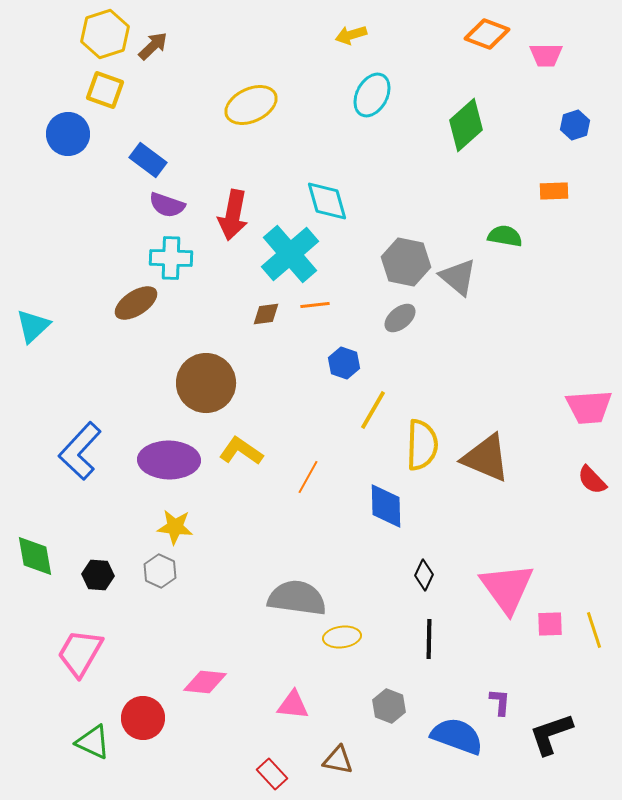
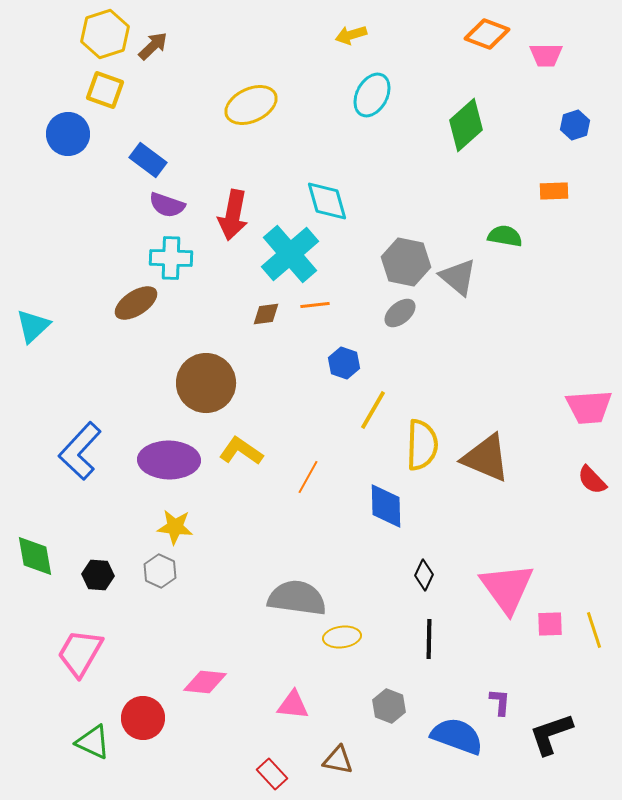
gray ellipse at (400, 318): moved 5 px up
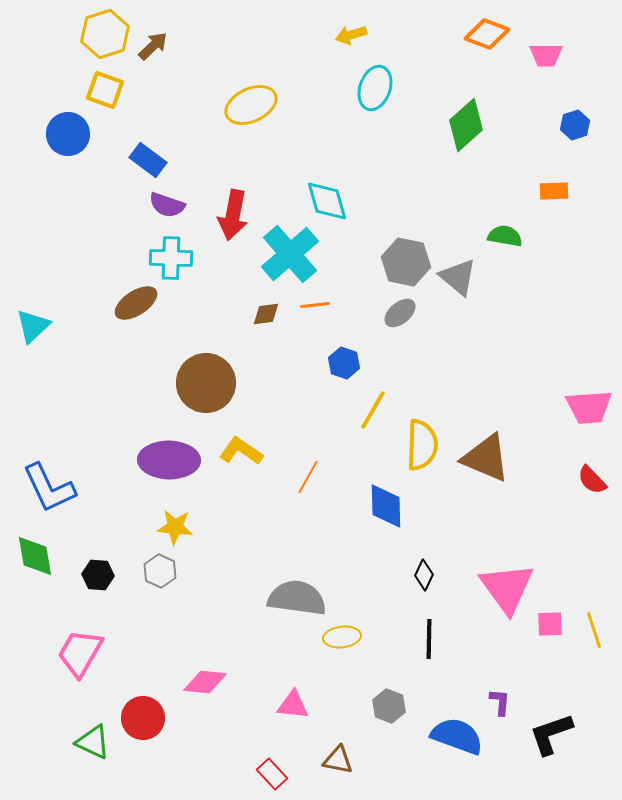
cyan ellipse at (372, 95): moved 3 px right, 7 px up; rotated 9 degrees counterclockwise
blue L-shape at (80, 451): moved 31 px left, 37 px down; rotated 68 degrees counterclockwise
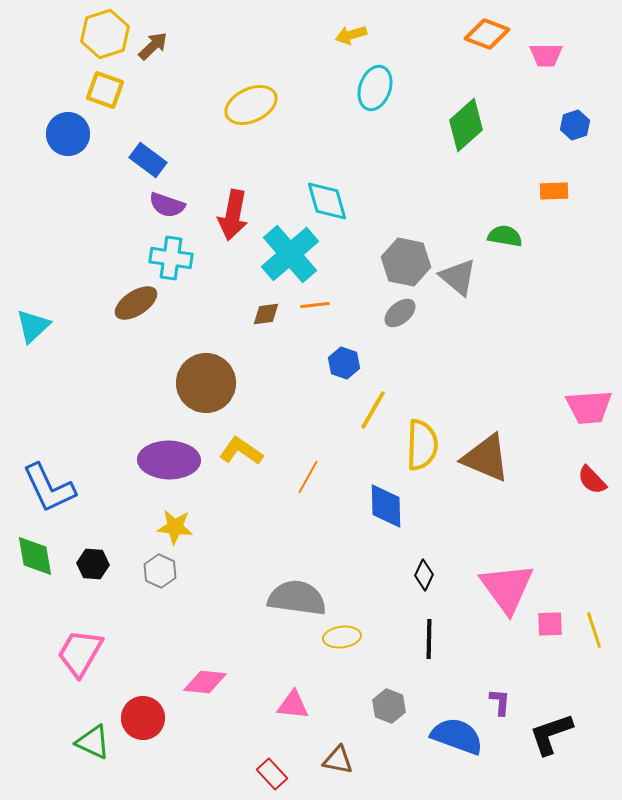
cyan cross at (171, 258): rotated 6 degrees clockwise
black hexagon at (98, 575): moved 5 px left, 11 px up
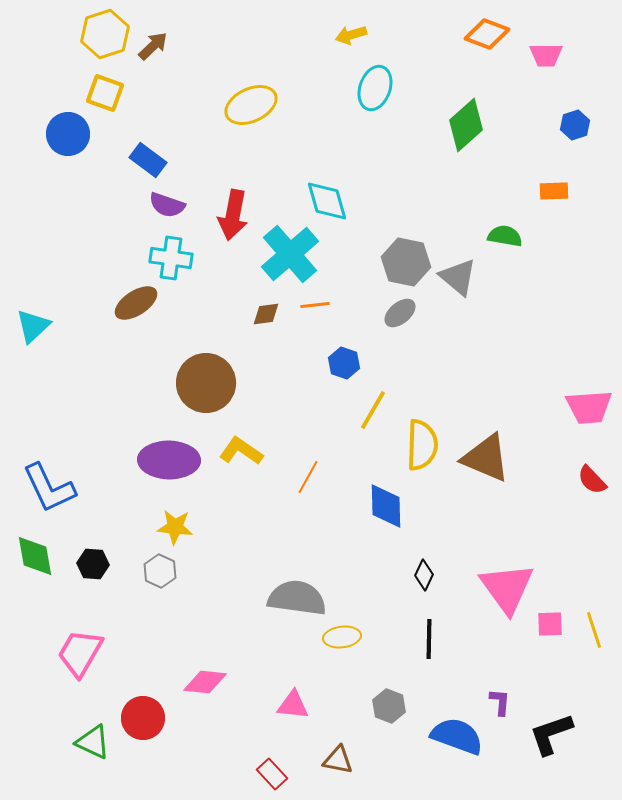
yellow square at (105, 90): moved 3 px down
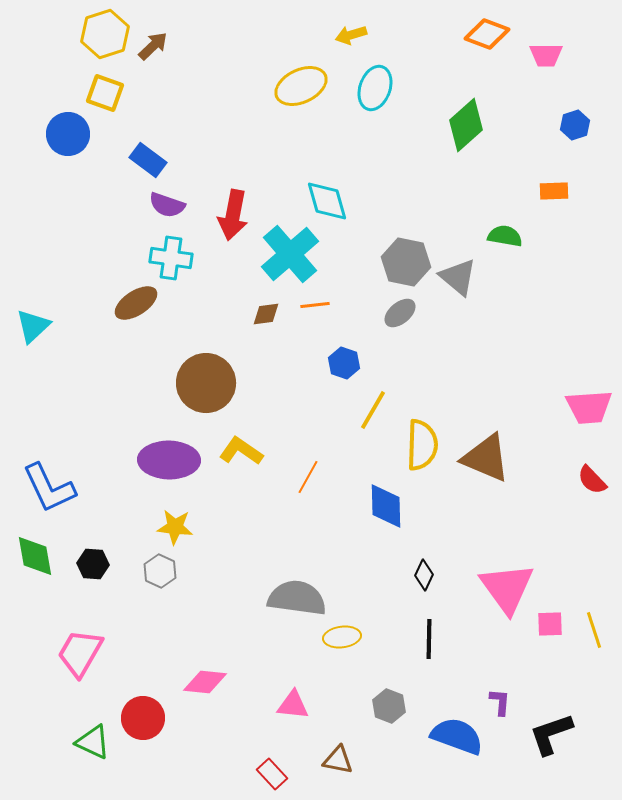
yellow ellipse at (251, 105): moved 50 px right, 19 px up
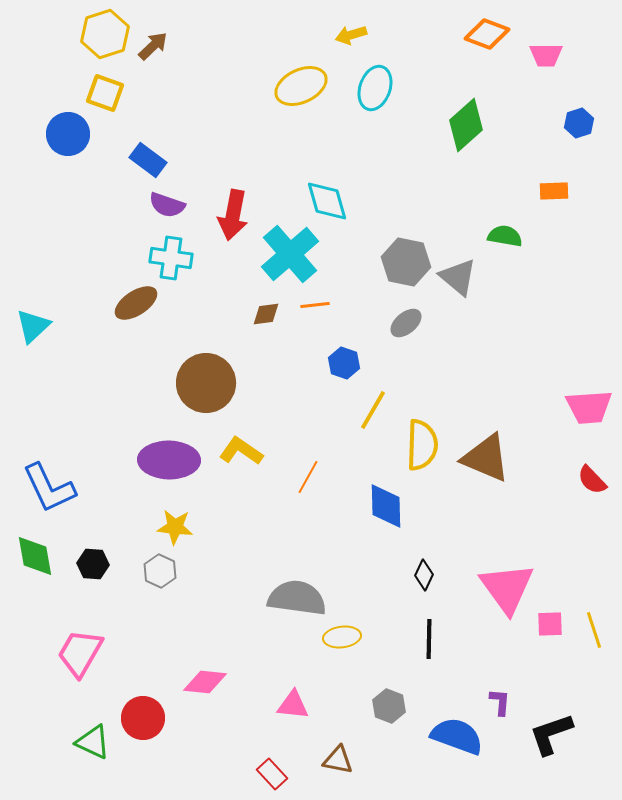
blue hexagon at (575, 125): moved 4 px right, 2 px up
gray ellipse at (400, 313): moved 6 px right, 10 px down
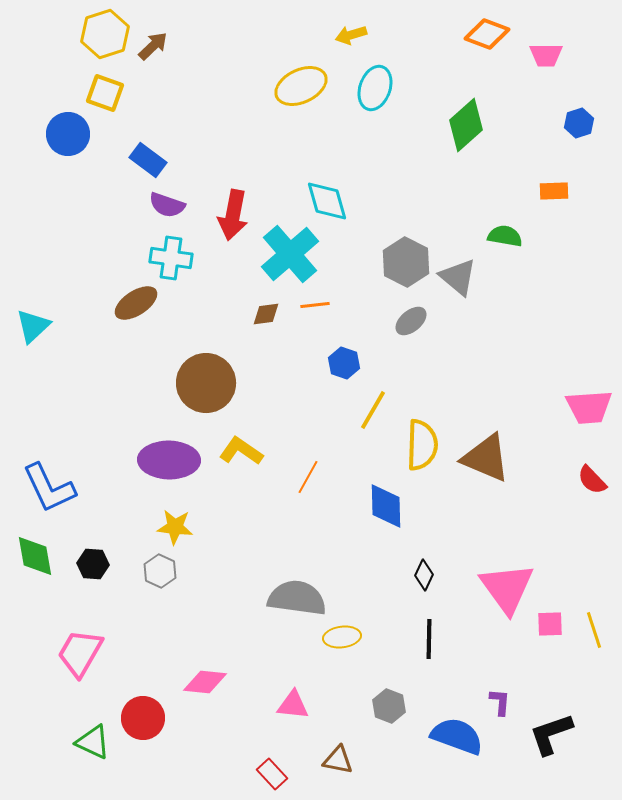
gray hexagon at (406, 262): rotated 15 degrees clockwise
gray ellipse at (406, 323): moved 5 px right, 2 px up
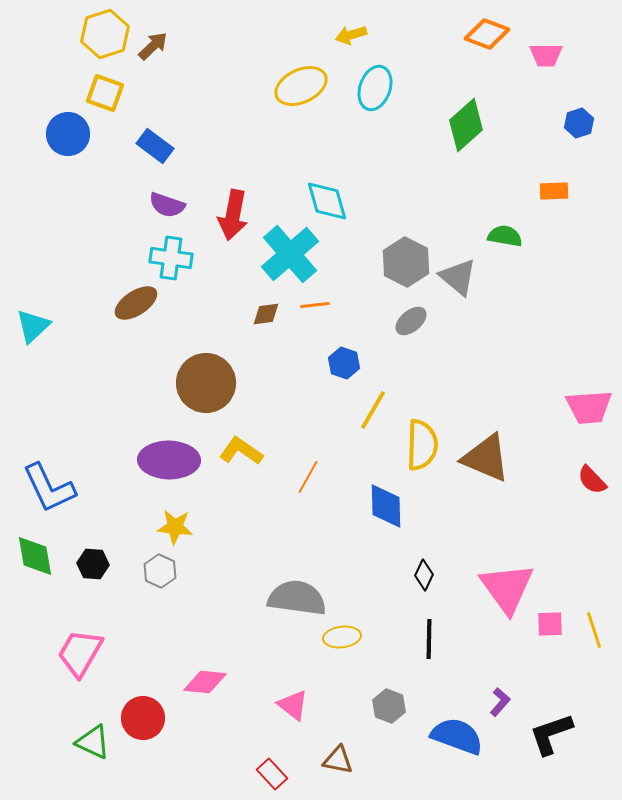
blue rectangle at (148, 160): moved 7 px right, 14 px up
purple L-shape at (500, 702): rotated 36 degrees clockwise
pink triangle at (293, 705): rotated 32 degrees clockwise
